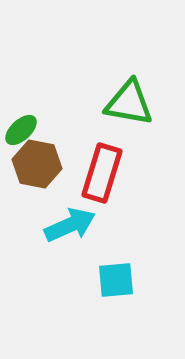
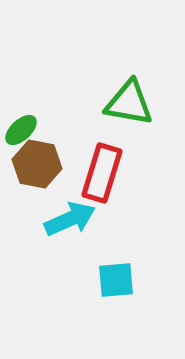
cyan arrow: moved 6 px up
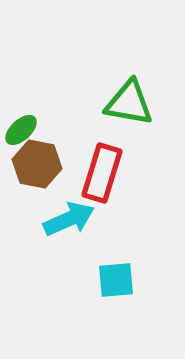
cyan arrow: moved 1 px left
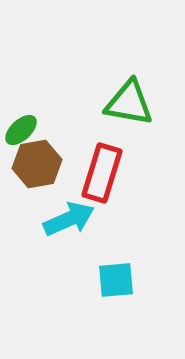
brown hexagon: rotated 21 degrees counterclockwise
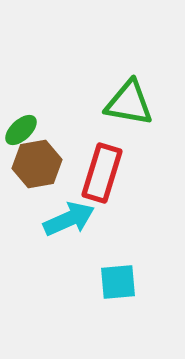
cyan square: moved 2 px right, 2 px down
